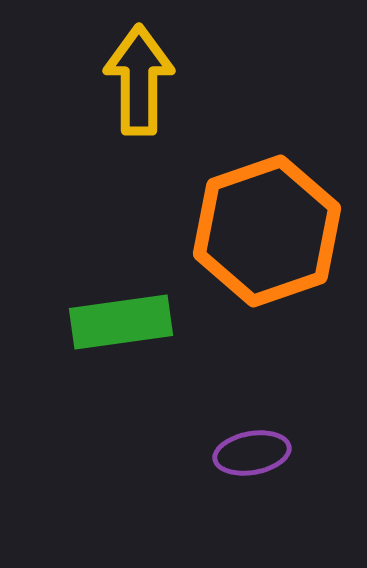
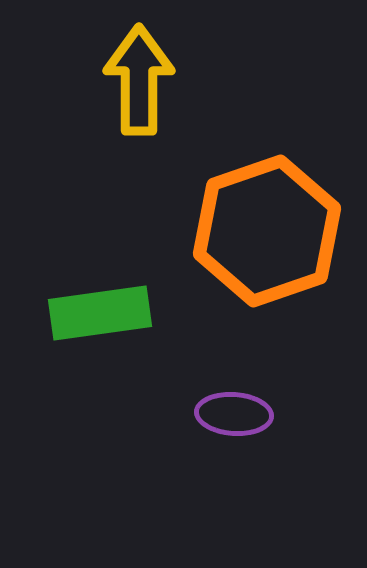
green rectangle: moved 21 px left, 9 px up
purple ellipse: moved 18 px left, 39 px up; rotated 14 degrees clockwise
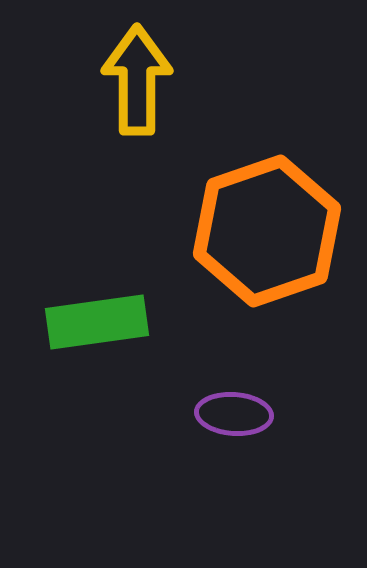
yellow arrow: moved 2 px left
green rectangle: moved 3 px left, 9 px down
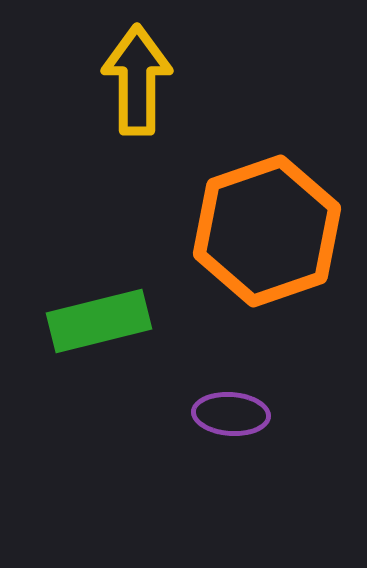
green rectangle: moved 2 px right, 1 px up; rotated 6 degrees counterclockwise
purple ellipse: moved 3 px left
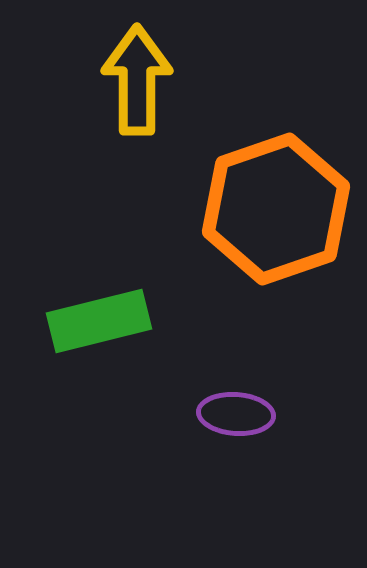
orange hexagon: moved 9 px right, 22 px up
purple ellipse: moved 5 px right
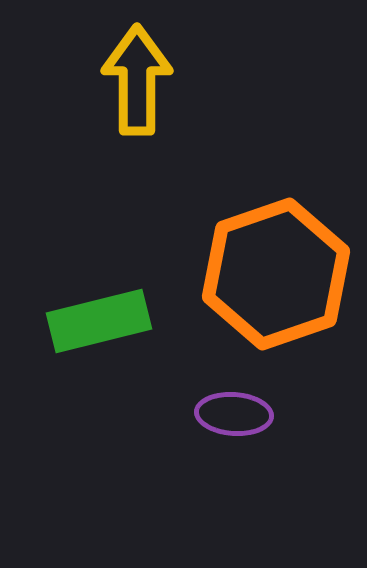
orange hexagon: moved 65 px down
purple ellipse: moved 2 px left
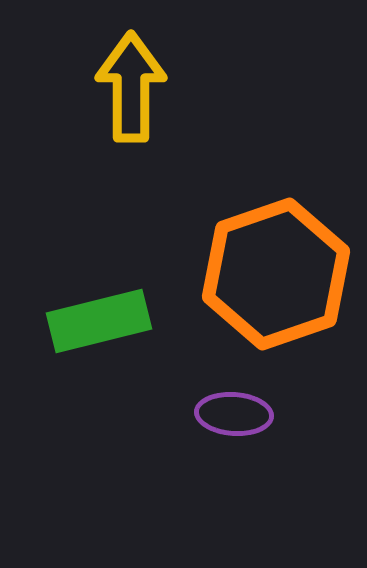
yellow arrow: moved 6 px left, 7 px down
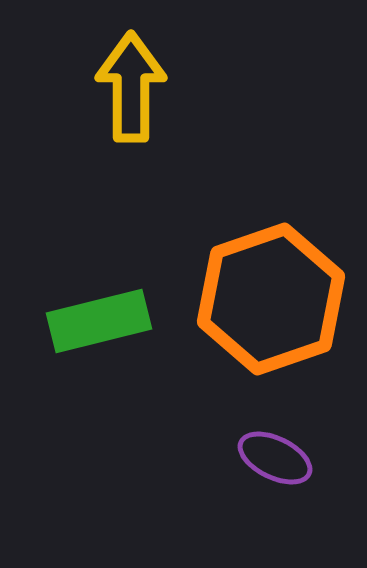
orange hexagon: moved 5 px left, 25 px down
purple ellipse: moved 41 px right, 44 px down; rotated 22 degrees clockwise
